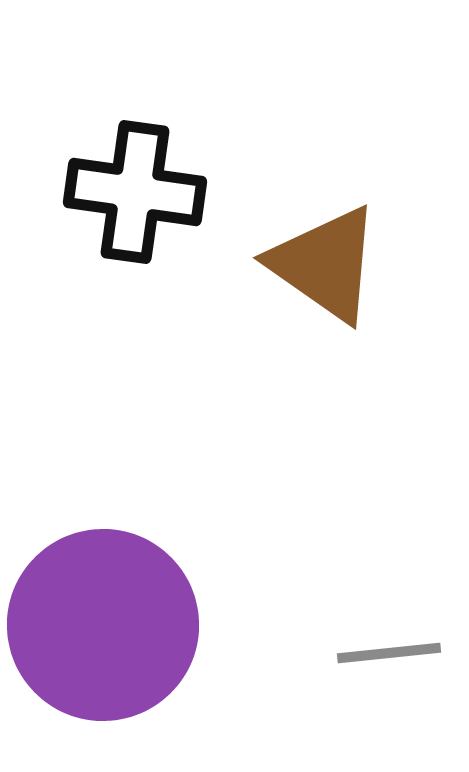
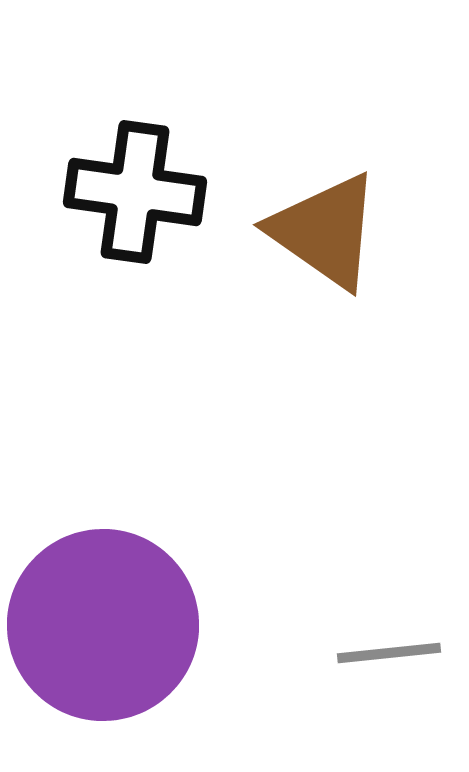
brown triangle: moved 33 px up
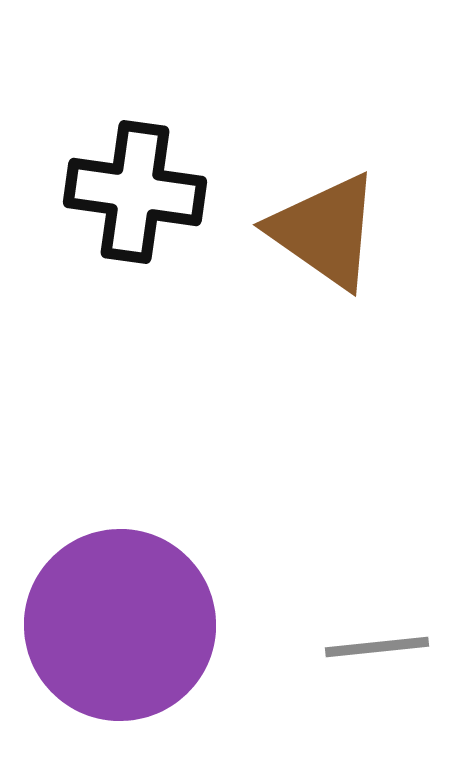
purple circle: moved 17 px right
gray line: moved 12 px left, 6 px up
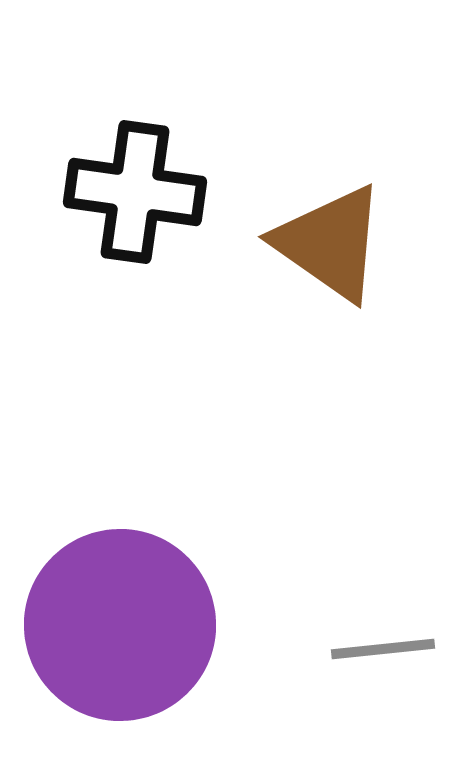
brown triangle: moved 5 px right, 12 px down
gray line: moved 6 px right, 2 px down
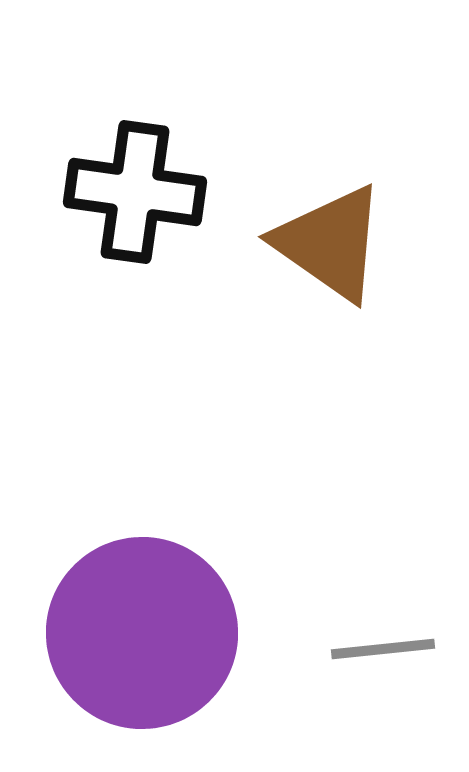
purple circle: moved 22 px right, 8 px down
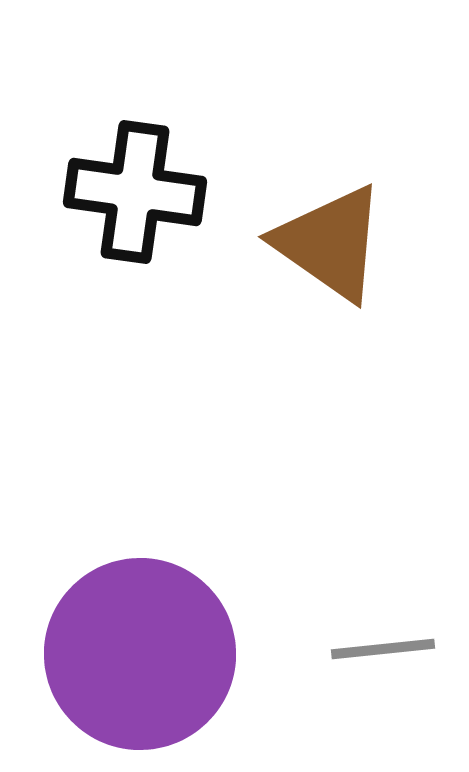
purple circle: moved 2 px left, 21 px down
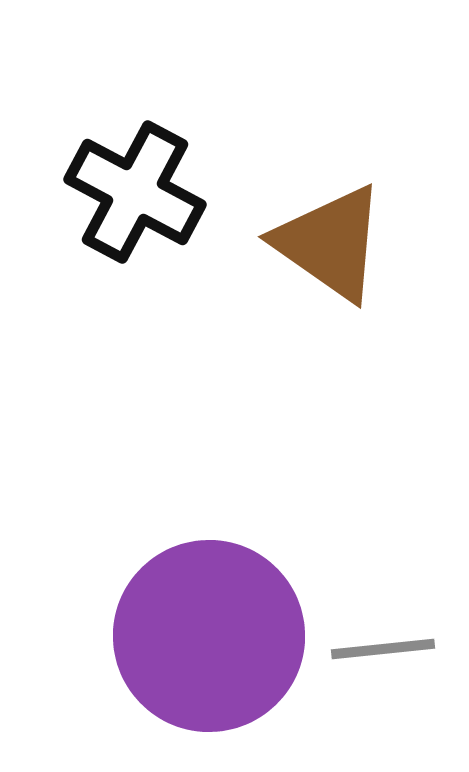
black cross: rotated 20 degrees clockwise
purple circle: moved 69 px right, 18 px up
